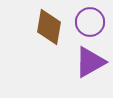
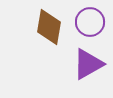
purple triangle: moved 2 px left, 2 px down
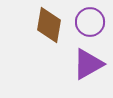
brown diamond: moved 2 px up
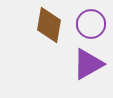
purple circle: moved 1 px right, 2 px down
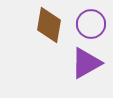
purple triangle: moved 2 px left, 1 px up
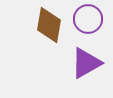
purple circle: moved 3 px left, 5 px up
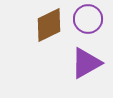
brown diamond: rotated 54 degrees clockwise
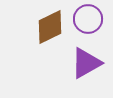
brown diamond: moved 1 px right, 2 px down
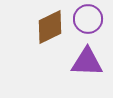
purple triangle: moved 1 px right, 1 px up; rotated 32 degrees clockwise
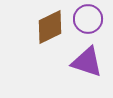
purple triangle: rotated 16 degrees clockwise
